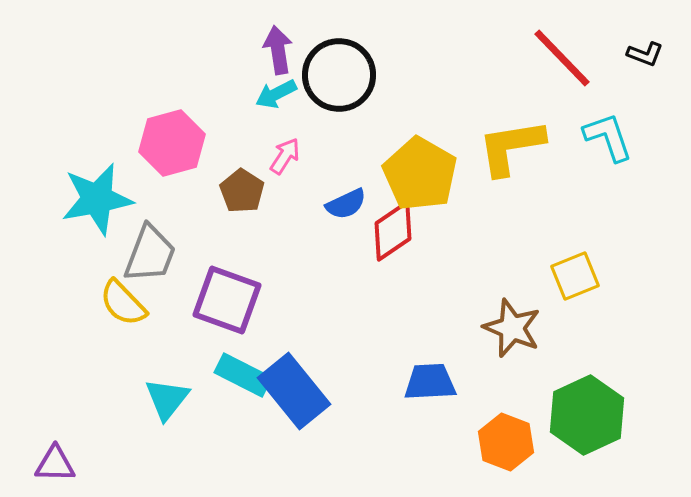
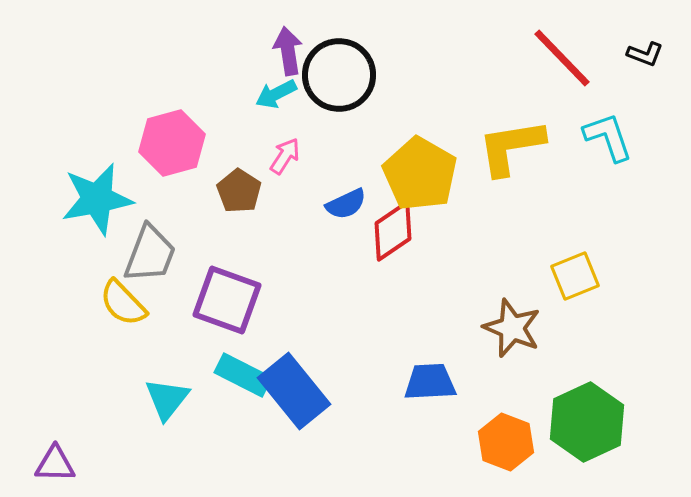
purple arrow: moved 10 px right, 1 px down
brown pentagon: moved 3 px left
green hexagon: moved 7 px down
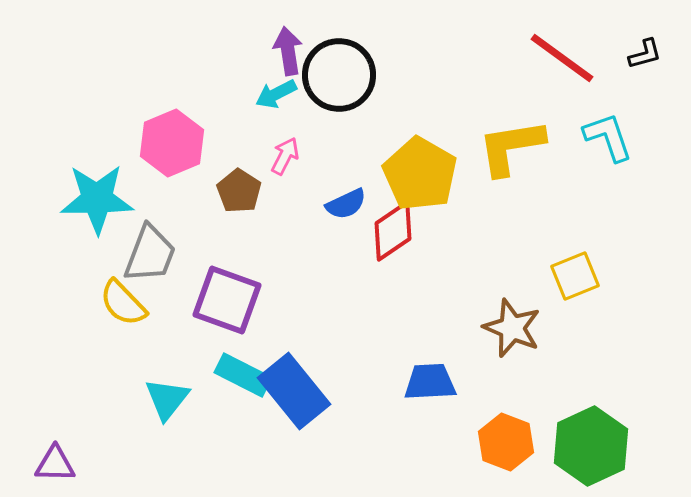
black L-shape: rotated 36 degrees counterclockwise
red line: rotated 10 degrees counterclockwise
pink hexagon: rotated 8 degrees counterclockwise
pink arrow: rotated 6 degrees counterclockwise
cyan star: rotated 10 degrees clockwise
green hexagon: moved 4 px right, 24 px down
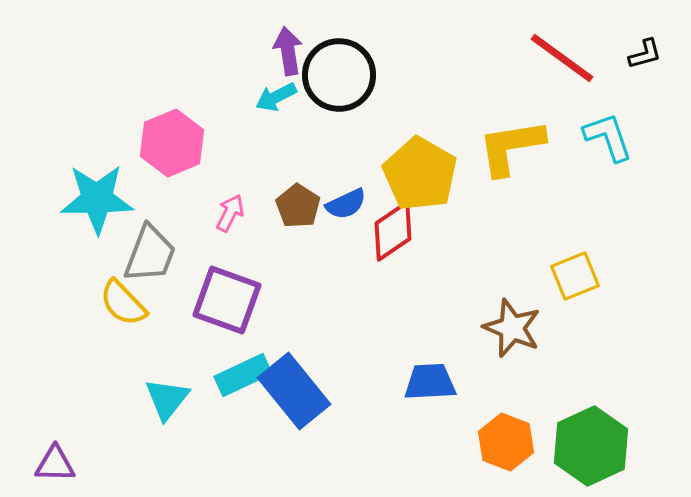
cyan arrow: moved 3 px down
pink arrow: moved 55 px left, 57 px down
brown pentagon: moved 59 px right, 15 px down
cyan rectangle: rotated 52 degrees counterclockwise
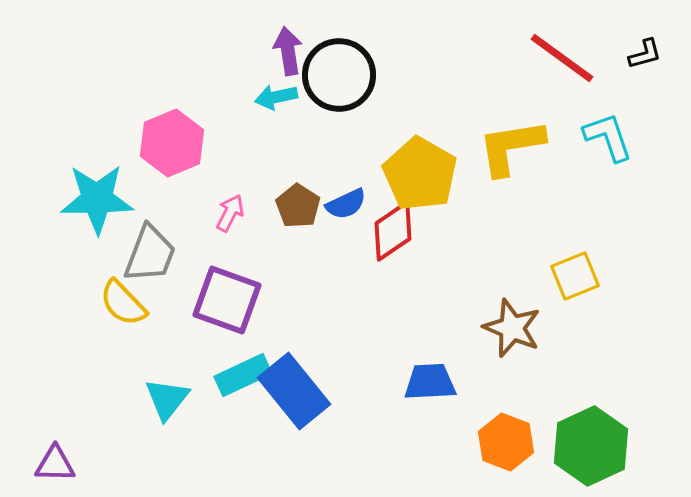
cyan arrow: rotated 15 degrees clockwise
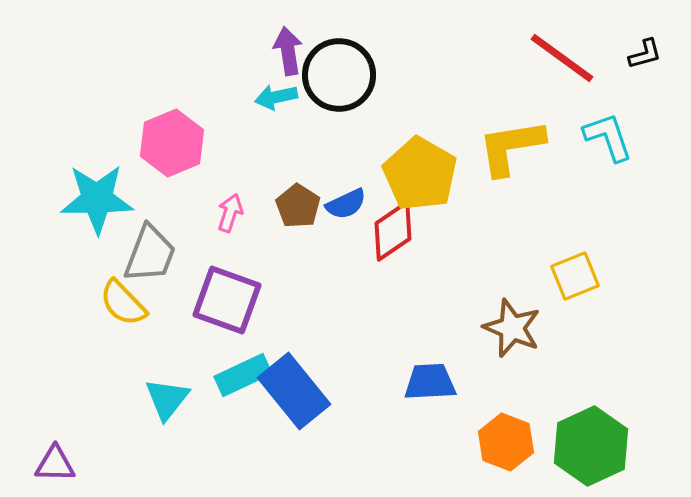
pink arrow: rotated 9 degrees counterclockwise
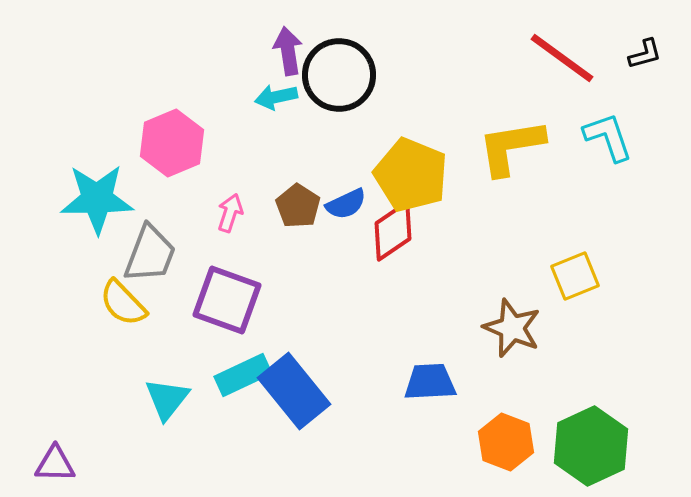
yellow pentagon: moved 9 px left, 1 px down; rotated 8 degrees counterclockwise
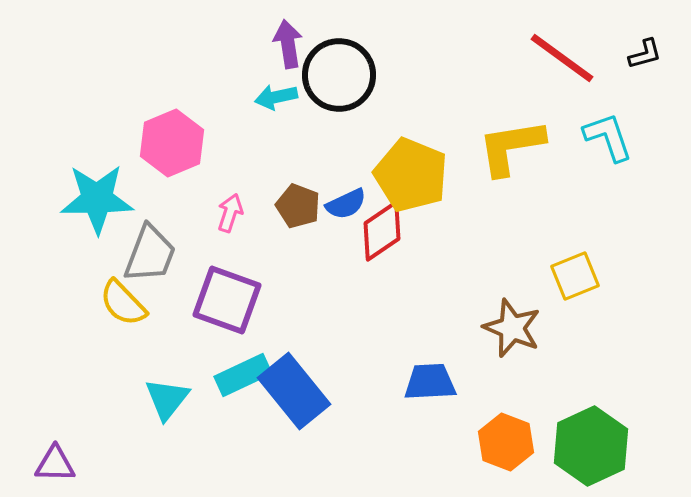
purple arrow: moved 7 px up
brown pentagon: rotated 12 degrees counterclockwise
red diamond: moved 11 px left
